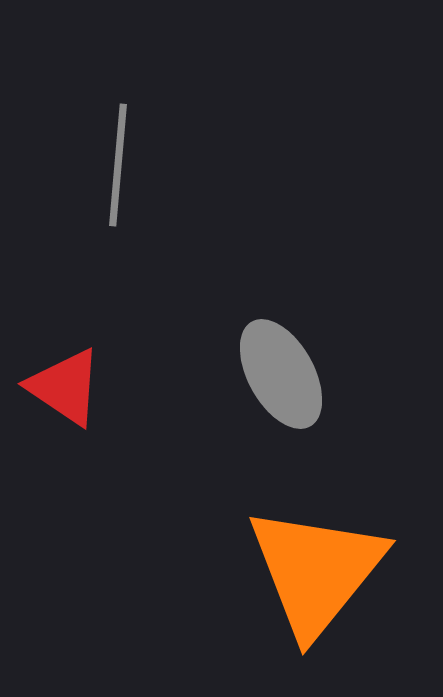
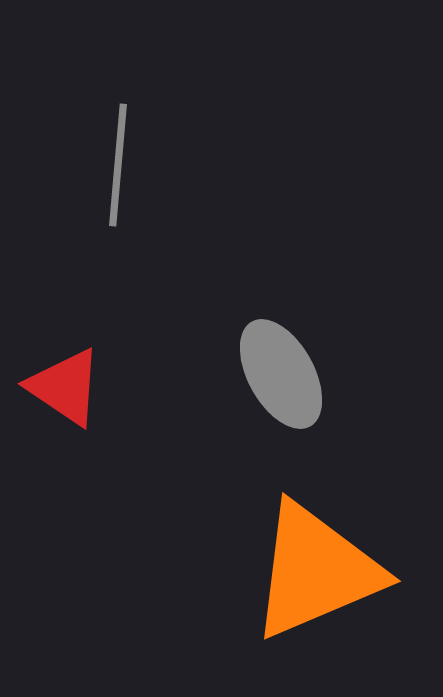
orange triangle: rotated 28 degrees clockwise
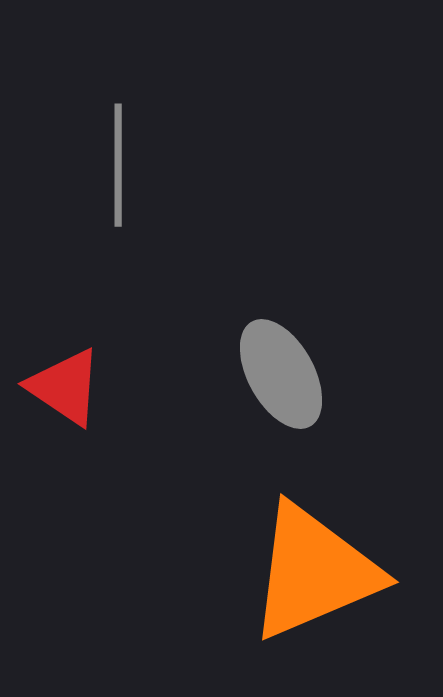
gray line: rotated 5 degrees counterclockwise
orange triangle: moved 2 px left, 1 px down
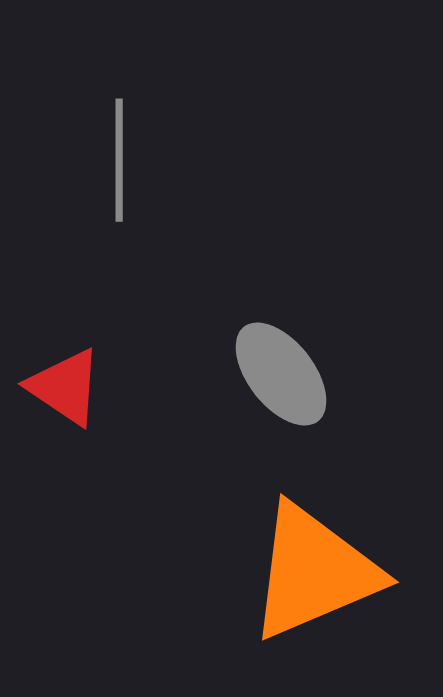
gray line: moved 1 px right, 5 px up
gray ellipse: rotated 9 degrees counterclockwise
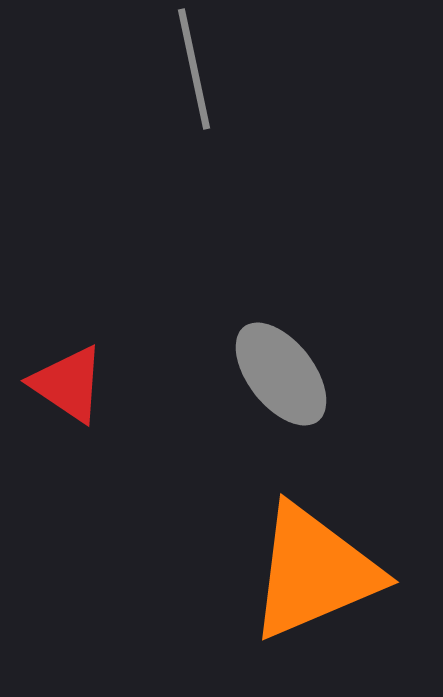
gray line: moved 75 px right, 91 px up; rotated 12 degrees counterclockwise
red triangle: moved 3 px right, 3 px up
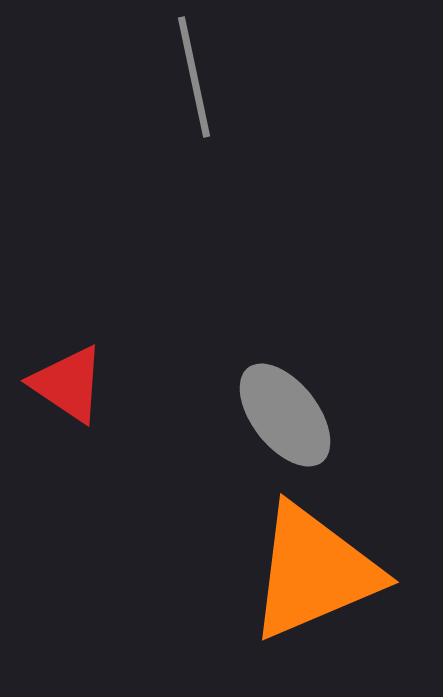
gray line: moved 8 px down
gray ellipse: moved 4 px right, 41 px down
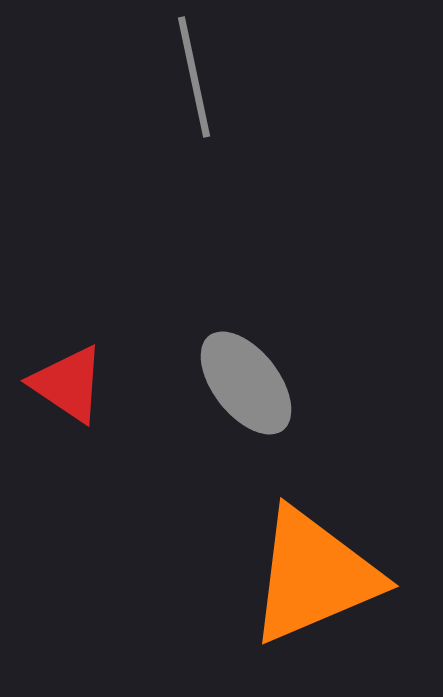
gray ellipse: moved 39 px left, 32 px up
orange triangle: moved 4 px down
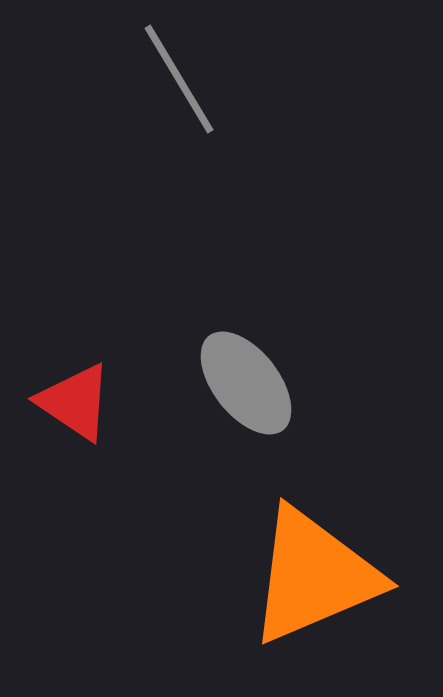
gray line: moved 15 px left, 2 px down; rotated 19 degrees counterclockwise
red triangle: moved 7 px right, 18 px down
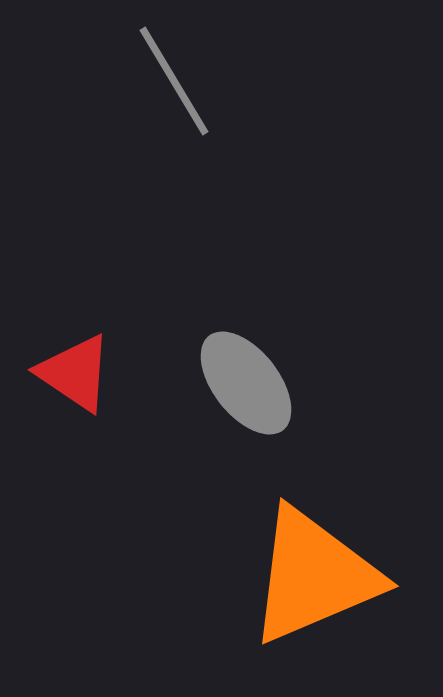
gray line: moved 5 px left, 2 px down
red triangle: moved 29 px up
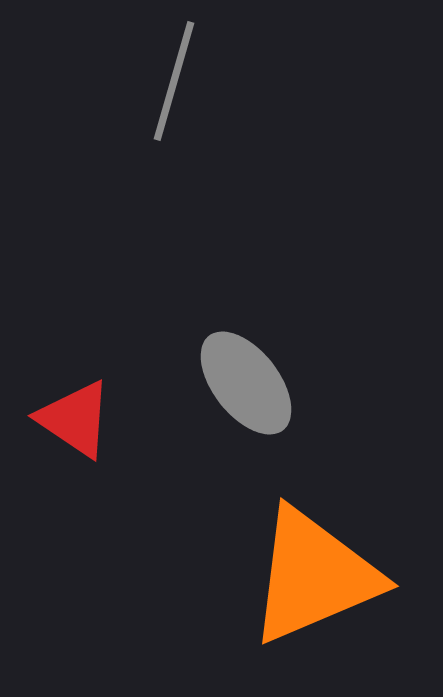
gray line: rotated 47 degrees clockwise
red triangle: moved 46 px down
